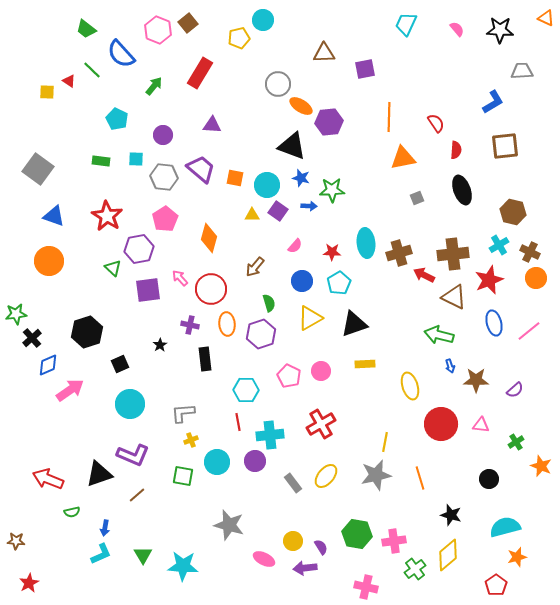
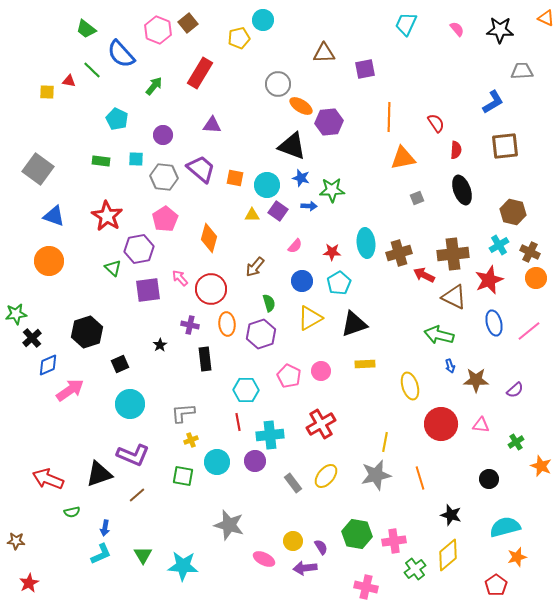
red triangle at (69, 81): rotated 24 degrees counterclockwise
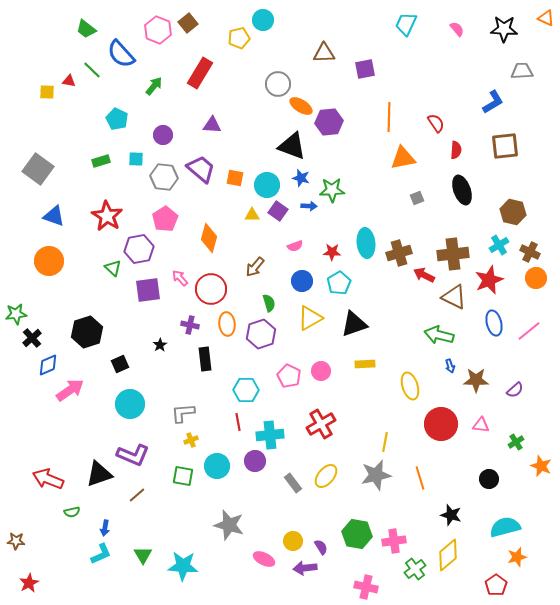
black star at (500, 30): moved 4 px right, 1 px up
green rectangle at (101, 161): rotated 24 degrees counterclockwise
pink semicircle at (295, 246): rotated 28 degrees clockwise
cyan circle at (217, 462): moved 4 px down
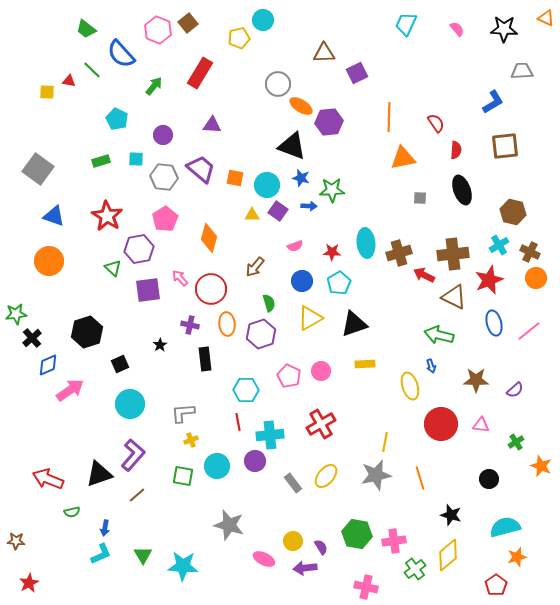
purple square at (365, 69): moved 8 px left, 4 px down; rotated 15 degrees counterclockwise
gray square at (417, 198): moved 3 px right; rotated 24 degrees clockwise
blue arrow at (450, 366): moved 19 px left
purple L-shape at (133, 455): rotated 72 degrees counterclockwise
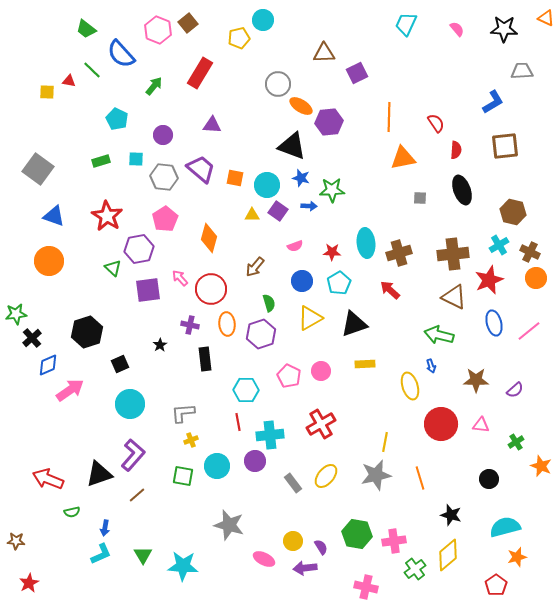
red arrow at (424, 275): moved 34 px left, 15 px down; rotated 15 degrees clockwise
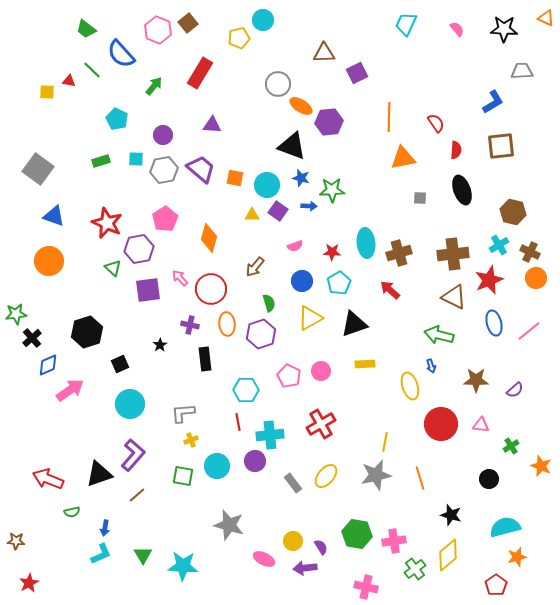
brown square at (505, 146): moved 4 px left
gray hexagon at (164, 177): moved 7 px up; rotated 16 degrees counterclockwise
red star at (107, 216): moved 7 px down; rotated 8 degrees counterclockwise
green cross at (516, 442): moved 5 px left, 4 px down
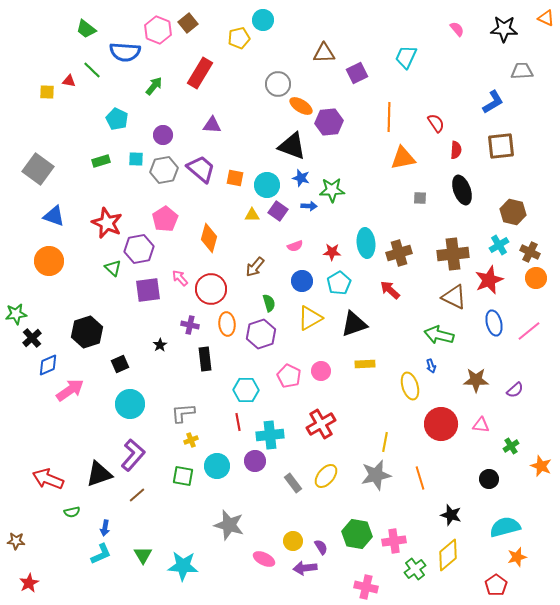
cyan trapezoid at (406, 24): moved 33 px down
blue semicircle at (121, 54): moved 4 px right, 2 px up; rotated 44 degrees counterclockwise
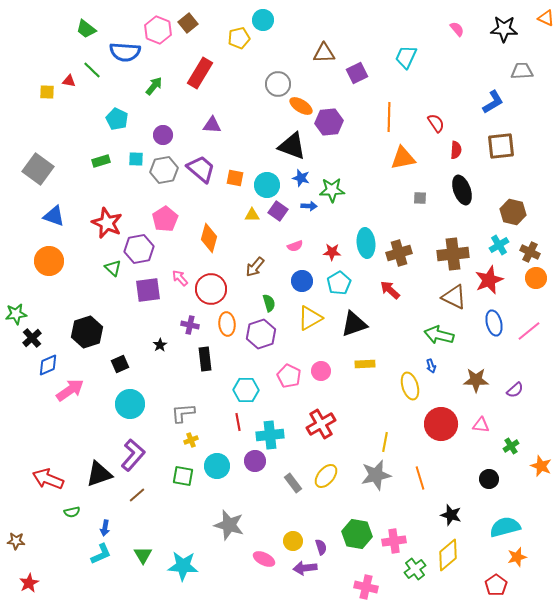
purple semicircle at (321, 547): rotated 14 degrees clockwise
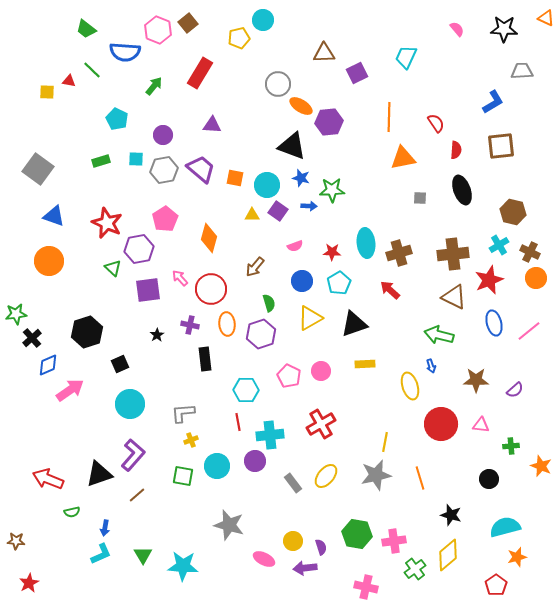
black star at (160, 345): moved 3 px left, 10 px up
green cross at (511, 446): rotated 28 degrees clockwise
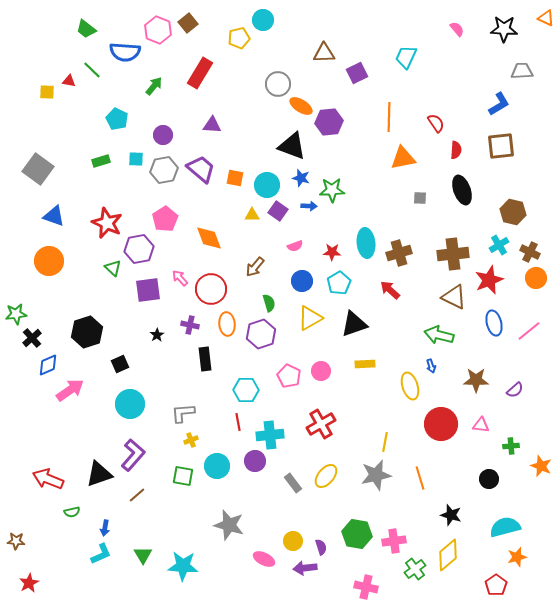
blue L-shape at (493, 102): moved 6 px right, 2 px down
orange diamond at (209, 238): rotated 36 degrees counterclockwise
